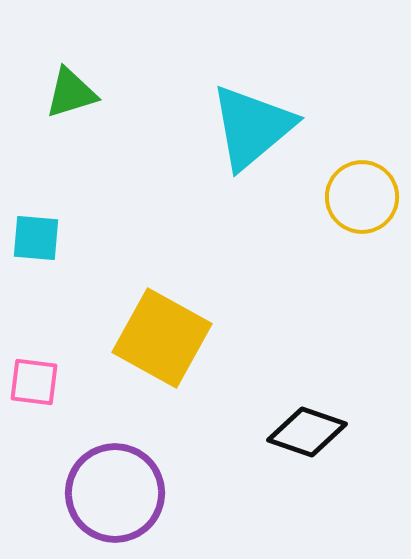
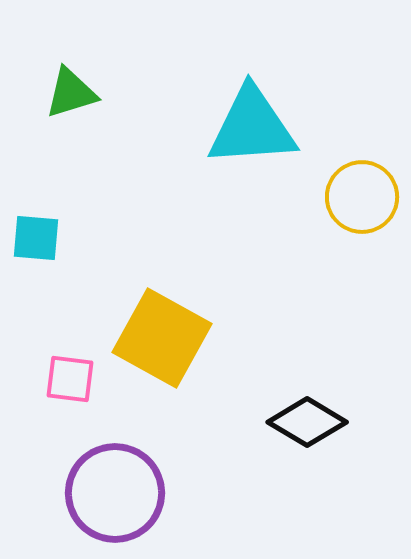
cyan triangle: rotated 36 degrees clockwise
pink square: moved 36 px right, 3 px up
black diamond: moved 10 px up; rotated 12 degrees clockwise
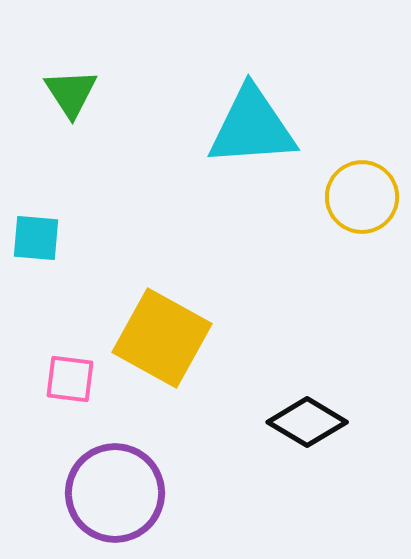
green triangle: rotated 46 degrees counterclockwise
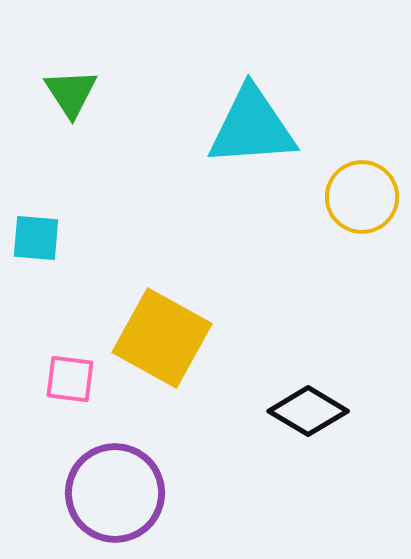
black diamond: moved 1 px right, 11 px up
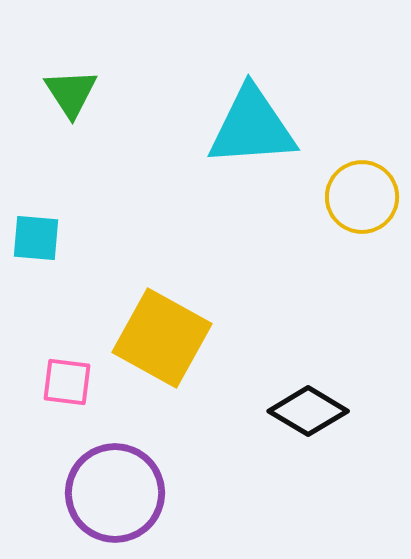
pink square: moved 3 px left, 3 px down
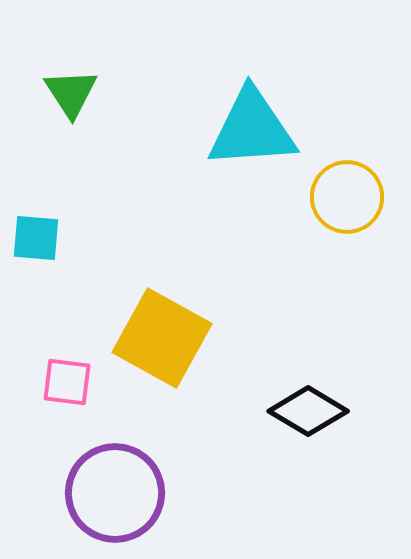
cyan triangle: moved 2 px down
yellow circle: moved 15 px left
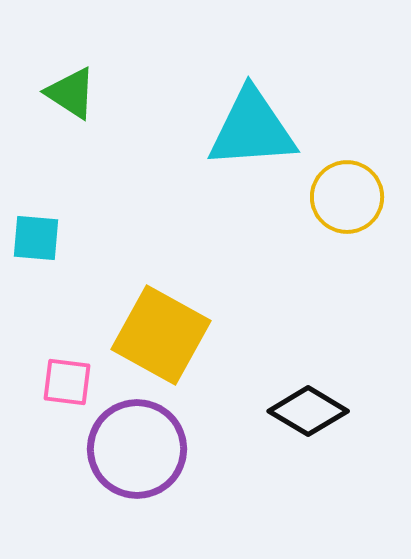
green triangle: rotated 24 degrees counterclockwise
yellow square: moved 1 px left, 3 px up
purple circle: moved 22 px right, 44 px up
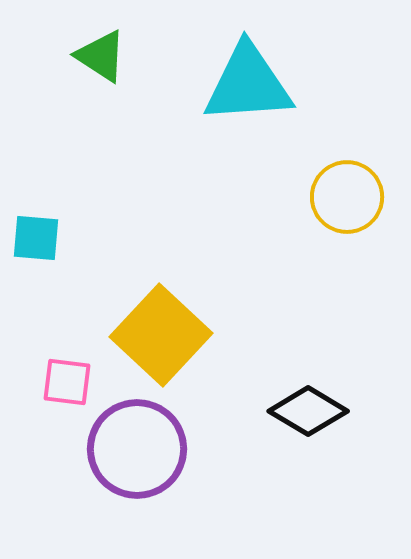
green triangle: moved 30 px right, 37 px up
cyan triangle: moved 4 px left, 45 px up
yellow square: rotated 14 degrees clockwise
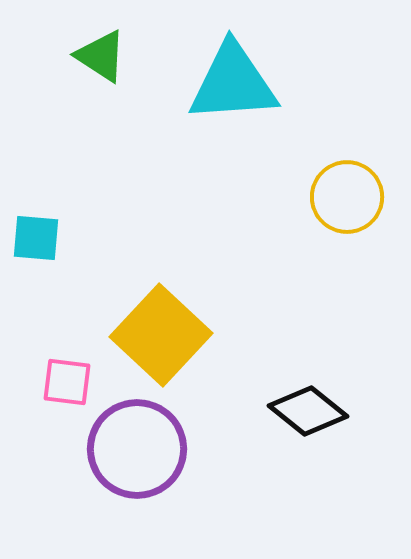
cyan triangle: moved 15 px left, 1 px up
black diamond: rotated 8 degrees clockwise
